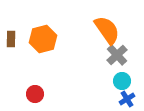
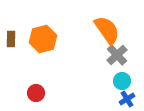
red circle: moved 1 px right, 1 px up
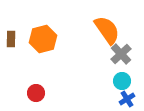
gray cross: moved 4 px right, 1 px up
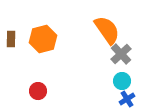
red circle: moved 2 px right, 2 px up
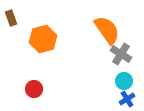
brown rectangle: moved 21 px up; rotated 21 degrees counterclockwise
gray cross: rotated 15 degrees counterclockwise
cyan circle: moved 2 px right
red circle: moved 4 px left, 2 px up
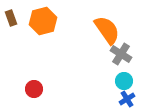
orange hexagon: moved 18 px up
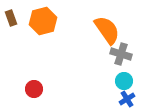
gray cross: rotated 15 degrees counterclockwise
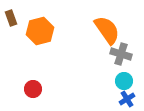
orange hexagon: moved 3 px left, 10 px down
red circle: moved 1 px left
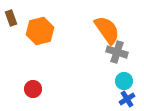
gray cross: moved 4 px left, 2 px up
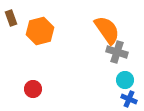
cyan circle: moved 1 px right, 1 px up
blue cross: moved 2 px right; rotated 35 degrees counterclockwise
